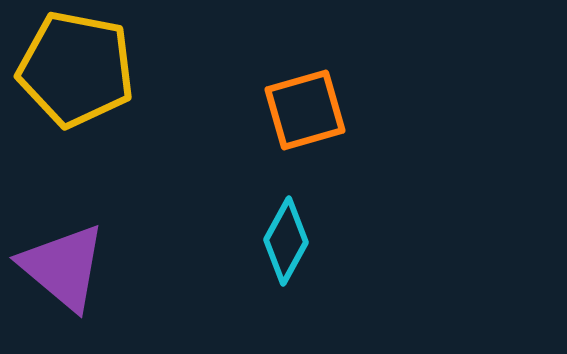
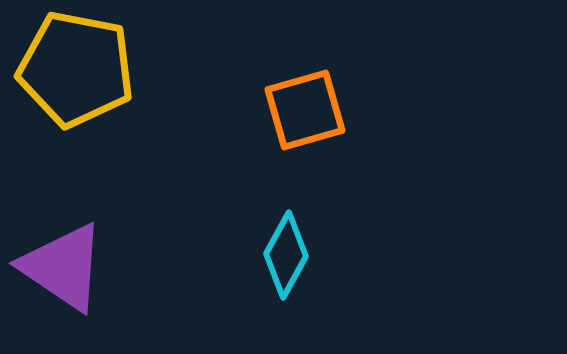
cyan diamond: moved 14 px down
purple triangle: rotated 6 degrees counterclockwise
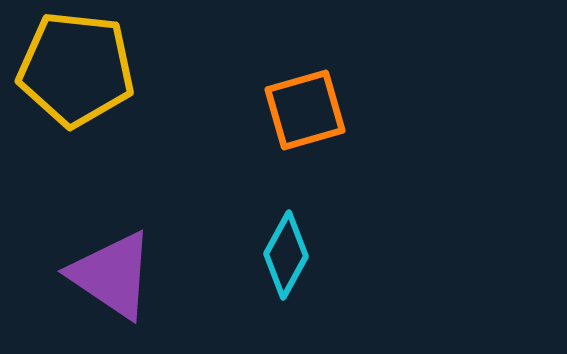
yellow pentagon: rotated 5 degrees counterclockwise
purple triangle: moved 49 px right, 8 px down
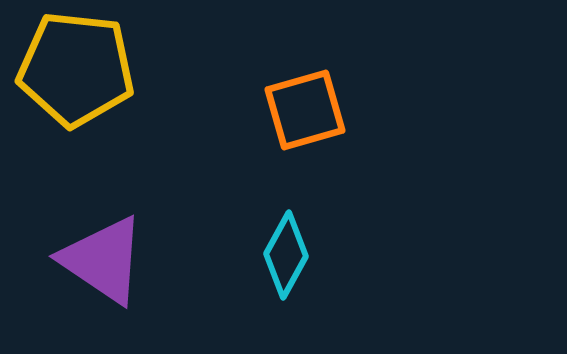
purple triangle: moved 9 px left, 15 px up
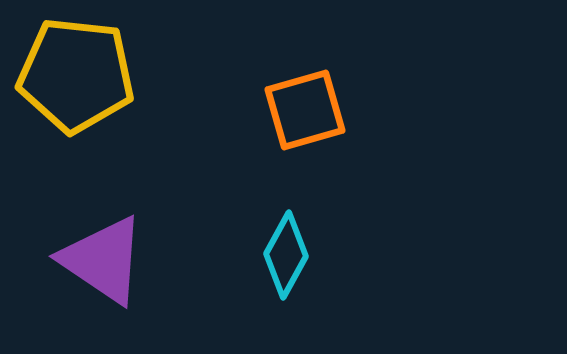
yellow pentagon: moved 6 px down
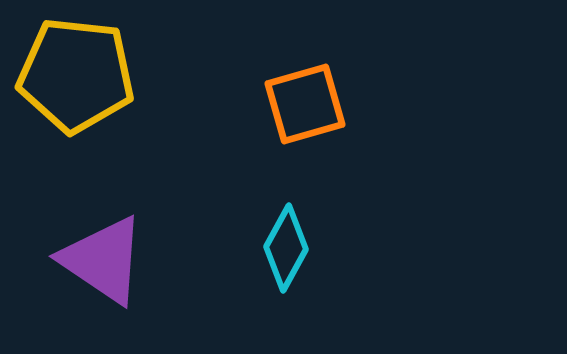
orange square: moved 6 px up
cyan diamond: moved 7 px up
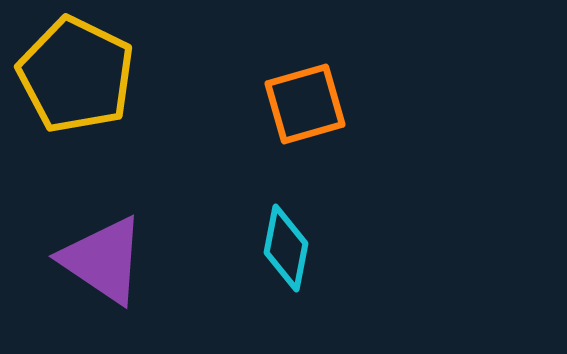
yellow pentagon: rotated 20 degrees clockwise
cyan diamond: rotated 18 degrees counterclockwise
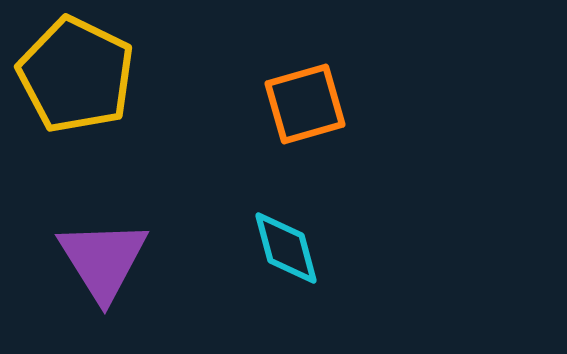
cyan diamond: rotated 26 degrees counterclockwise
purple triangle: rotated 24 degrees clockwise
